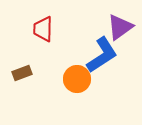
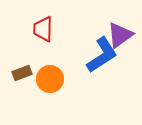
purple triangle: moved 8 px down
orange circle: moved 27 px left
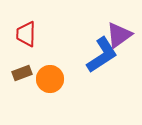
red trapezoid: moved 17 px left, 5 px down
purple triangle: moved 1 px left
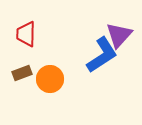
purple triangle: rotated 12 degrees counterclockwise
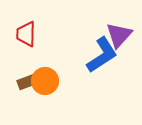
brown rectangle: moved 5 px right, 9 px down
orange circle: moved 5 px left, 2 px down
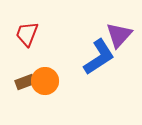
red trapezoid: moved 1 px right; rotated 20 degrees clockwise
blue L-shape: moved 3 px left, 2 px down
brown rectangle: moved 2 px left
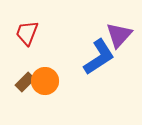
red trapezoid: moved 1 px up
brown rectangle: rotated 24 degrees counterclockwise
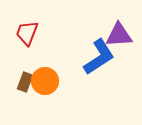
purple triangle: rotated 44 degrees clockwise
brown rectangle: rotated 24 degrees counterclockwise
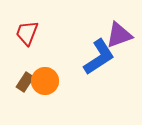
purple triangle: rotated 16 degrees counterclockwise
brown rectangle: rotated 12 degrees clockwise
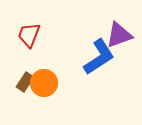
red trapezoid: moved 2 px right, 2 px down
orange circle: moved 1 px left, 2 px down
